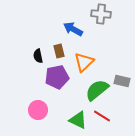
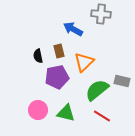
green triangle: moved 12 px left, 7 px up; rotated 12 degrees counterclockwise
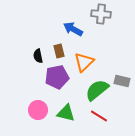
red line: moved 3 px left
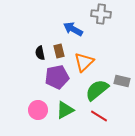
black semicircle: moved 2 px right, 3 px up
green triangle: moved 1 px left, 3 px up; rotated 42 degrees counterclockwise
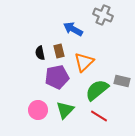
gray cross: moved 2 px right, 1 px down; rotated 18 degrees clockwise
green triangle: rotated 18 degrees counterclockwise
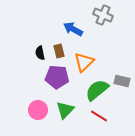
purple pentagon: rotated 15 degrees clockwise
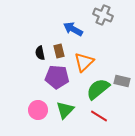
green semicircle: moved 1 px right, 1 px up
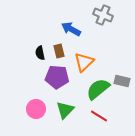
blue arrow: moved 2 px left
pink circle: moved 2 px left, 1 px up
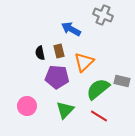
pink circle: moved 9 px left, 3 px up
